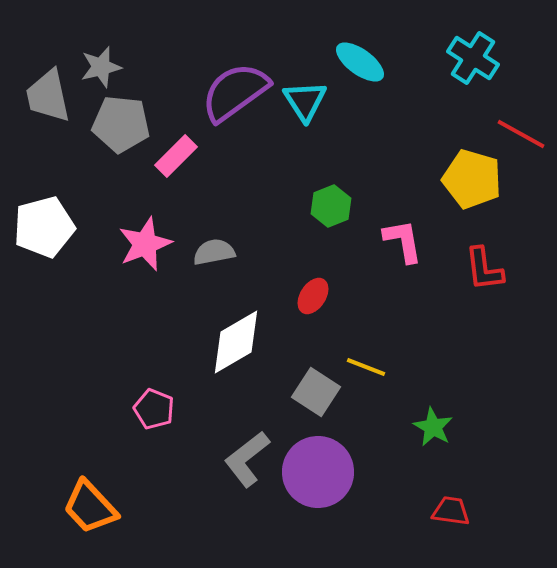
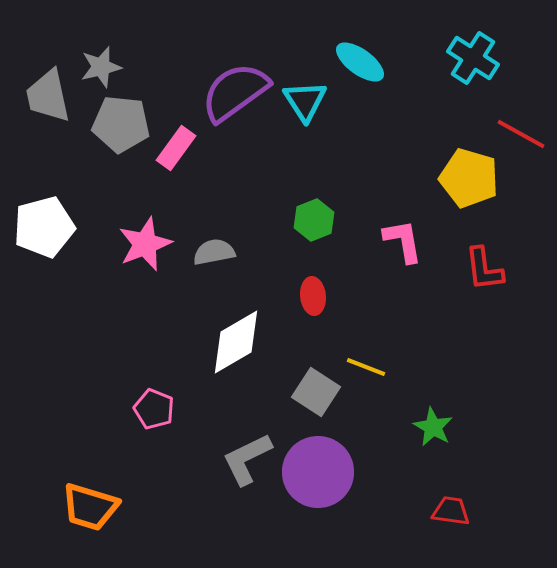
pink rectangle: moved 8 px up; rotated 9 degrees counterclockwise
yellow pentagon: moved 3 px left, 1 px up
green hexagon: moved 17 px left, 14 px down
red ellipse: rotated 39 degrees counterclockwise
gray L-shape: rotated 12 degrees clockwise
orange trapezoid: rotated 30 degrees counterclockwise
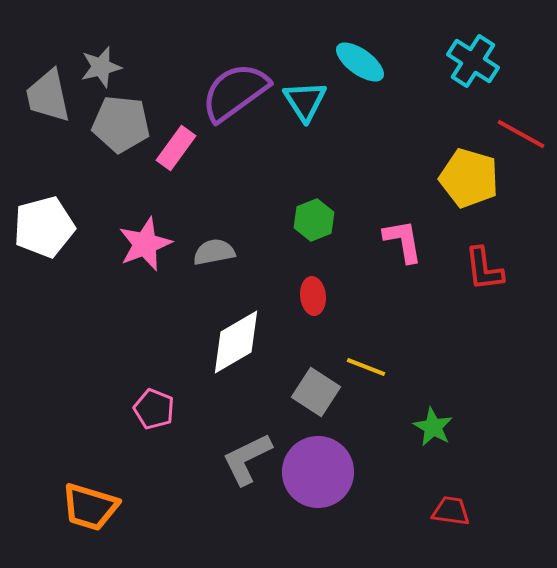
cyan cross: moved 3 px down
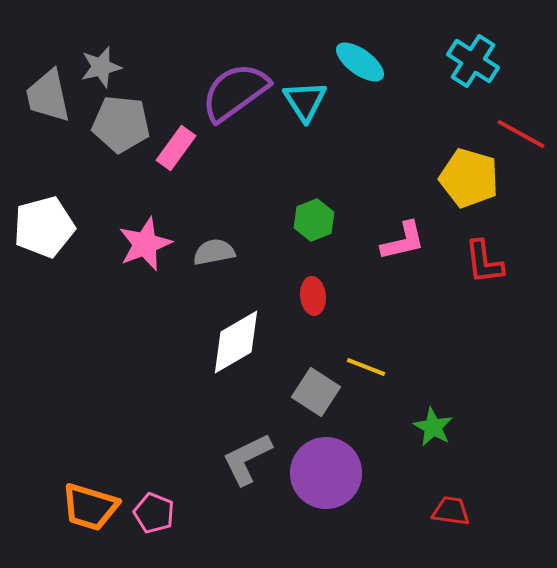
pink L-shape: rotated 87 degrees clockwise
red L-shape: moved 7 px up
pink pentagon: moved 104 px down
purple circle: moved 8 px right, 1 px down
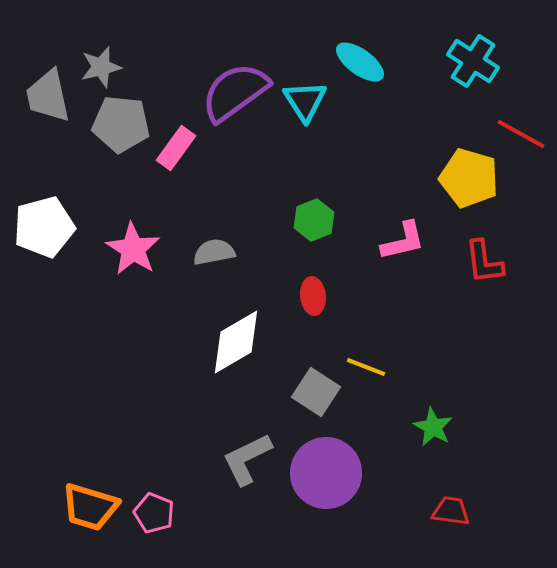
pink star: moved 12 px left, 5 px down; rotated 18 degrees counterclockwise
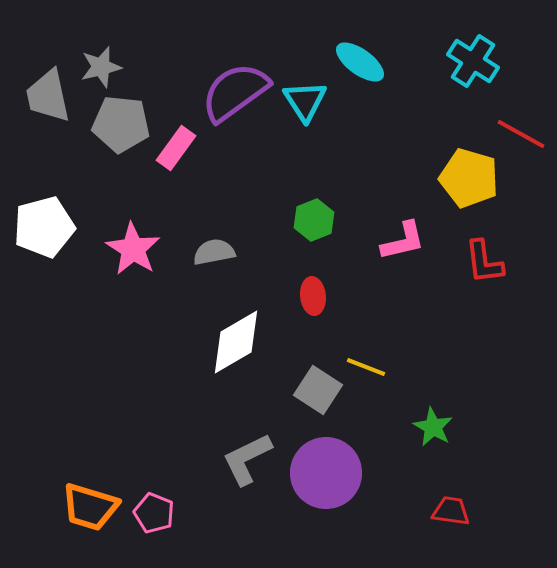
gray square: moved 2 px right, 2 px up
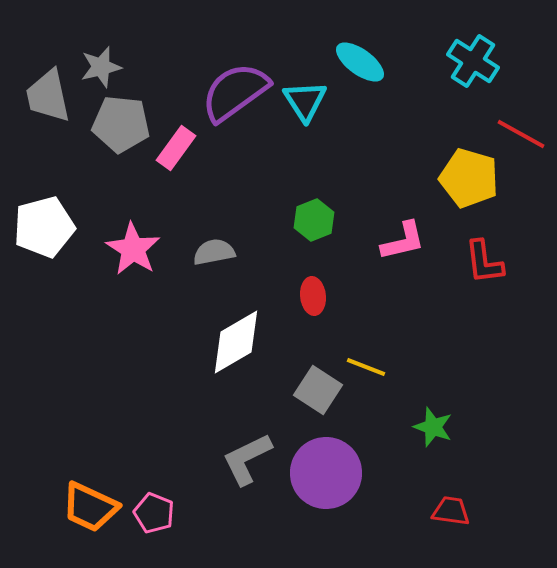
green star: rotated 9 degrees counterclockwise
orange trapezoid: rotated 8 degrees clockwise
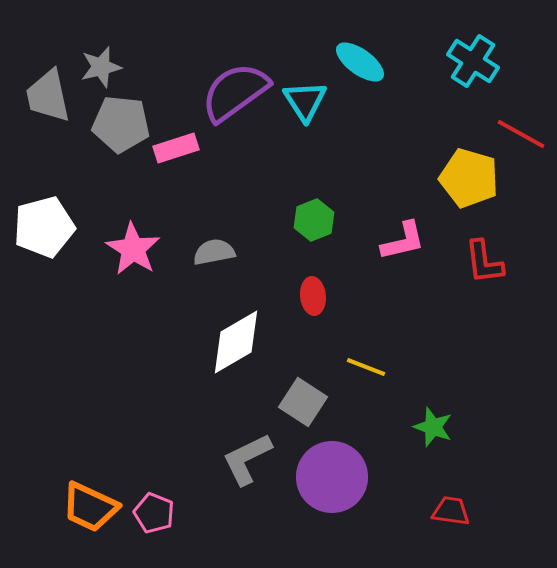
pink rectangle: rotated 36 degrees clockwise
gray square: moved 15 px left, 12 px down
purple circle: moved 6 px right, 4 px down
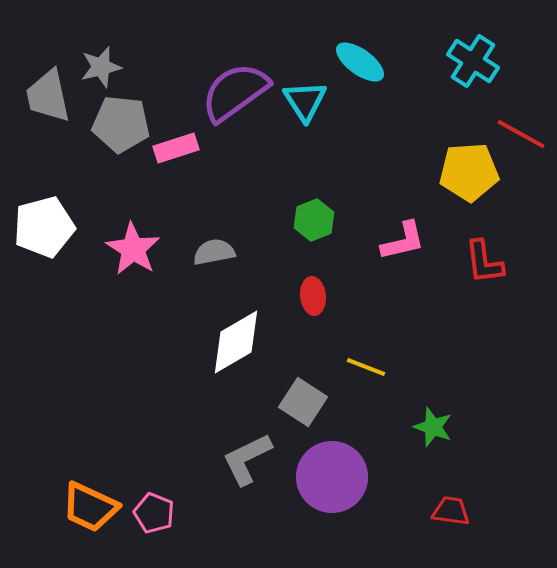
yellow pentagon: moved 6 px up; rotated 20 degrees counterclockwise
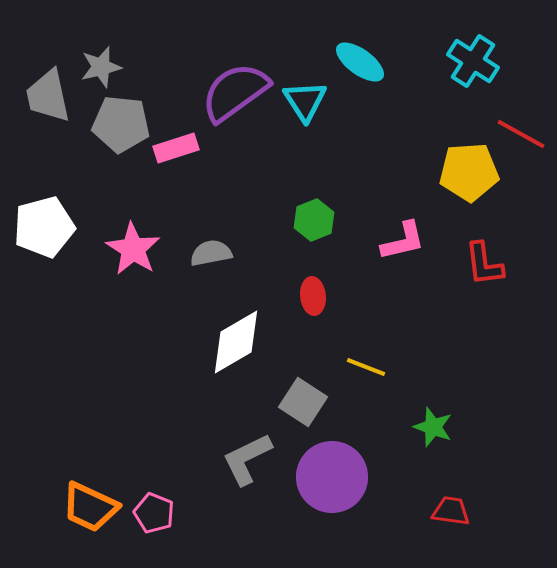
gray semicircle: moved 3 px left, 1 px down
red L-shape: moved 2 px down
